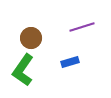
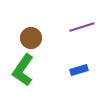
blue rectangle: moved 9 px right, 8 px down
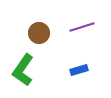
brown circle: moved 8 px right, 5 px up
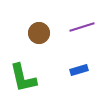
green L-shape: moved 8 px down; rotated 48 degrees counterclockwise
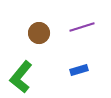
green L-shape: moved 2 px left, 1 px up; rotated 52 degrees clockwise
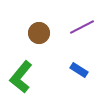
purple line: rotated 10 degrees counterclockwise
blue rectangle: rotated 48 degrees clockwise
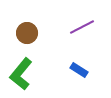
brown circle: moved 12 px left
green L-shape: moved 3 px up
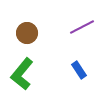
blue rectangle: rotated 24 degrees clockwise
green L-shape: moved 1 px right
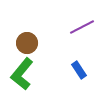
brown circle: moved 10 px down
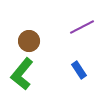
brown circle: moved 2 px right, 2 px up
